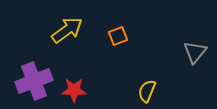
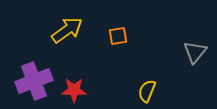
orange square: rotated 12 degrees clockwise
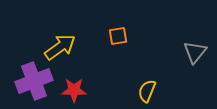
yellow arrow: moved 7 px left, 17 px down
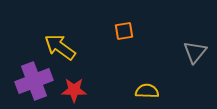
orange square: moved 6 px right, 5 px up
yellow arrow: rotated 108 degrees counterclockwise
yellow semicircle: rotated 70 degrees clockwise
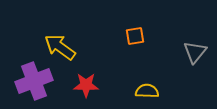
orange square: moved 11 px right, 5 px down
red star: moved 12 px right, 5 px up
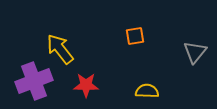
yellow arrow: moved 2 px down; rotated 16 degrees clockwise
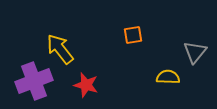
orange square: moved 2 px left, 1 px up
red star: rotated 15 degrees clockwise
yellow semicircle: moved 21 px right, 14 px up
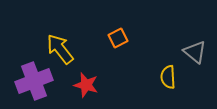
orange square: moved 15 px left, 3 px down; rotated 18 degrees counterclockwise
gray triangle: rotated 30 degrees counterclockwise
yellow semicircle: rotated 95 degrees counterclockwise
